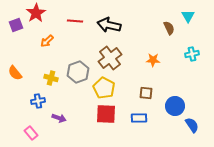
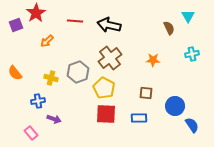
purple arrow: moved 5 px left, 1 px down
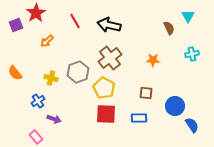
red line: rotated 56 degrees clockwise
blue cross: rotated 24 degrees counterclockwise
pink rectangle: moved 5 px right, 4 px down
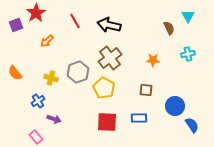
cyan cross: moved 4 px left
brown square: moved 3 px up
red square: moved 1 px right, 8 px down
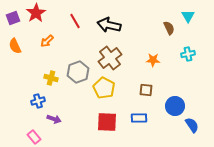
purple square: moved 3 px left, 7 px up
orange semicircle: moved 27 px up; rotated 14 degrees clockwise
blue cross: rotated 16 degrees clockwise
pink rectangle: moved 2 px left
